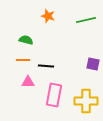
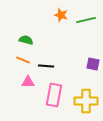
orange star: moved 13 px right, 1 px up
orange line: rotated 24 degrees clockwise
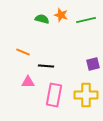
green semicircle: moved 16 px right, 21 px up
orange line: moved 8 px up
purple square: rotated 24 degrees counterclockwise
yellow cross: moved 6 px up
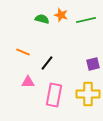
black line: moved 1 px right, 3 px up; rotated 56 degrees counterclockwise
yellow cross: moved 2 px right, 1 px up
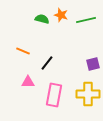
orange line: moved 1 px up
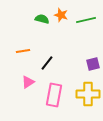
orange line: rotated 32 degrees counterclockwise
pink triangle: rotated 32 degrees counterclockwise
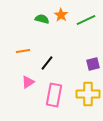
orange star: rotated 16 degrees clockwise
green line: rotated 12 degrees counterclockwise
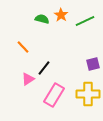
green line: moved 1 px left, 1 px down
orange line: moved 4 px up; rotated 56 degrees clockwise
black line: moved 3 px left, 5 px down
pink triangle: moved 3 px up
pink rectangle: rotated 20 degrees clockwise
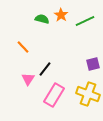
black line: moved 1 px right, 1 px down
pink triangle: rotated 24 degrees counterclockwise
yellow cross: rotated 20 degrees clockwise
